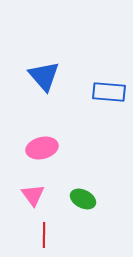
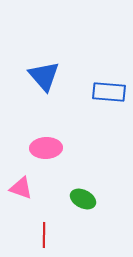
pink ellipse: moved 4 px right; rotated 12 degrees clockwise
pink triangle: moved 12 px left, 7 px up; rotated 35 degrees counterclockwise
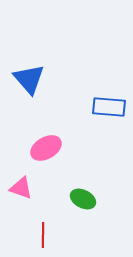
blue triangle: moved 15 px left, 3 px down
blue rectangle: moved 15 px down
pink ellipse: rotated 28 degrees counterclockwise
red line: moved 1 px left
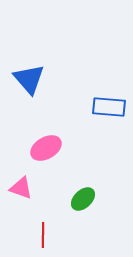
green ellipse: rotated 70 degrees counterclockwise
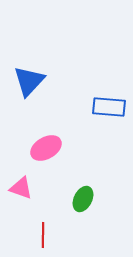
blue triangle: moved 2 px down; rotated 24 degrees clockwise
green ellipse: rotated 20 degrees counterclockwise
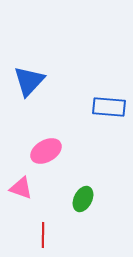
pink ellipse: moved 3 px down
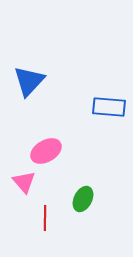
pink triangle: moved 3 px right, 6 px up; rotated 30 degrees clockwise
red line: moved 2 px right, 17 px up
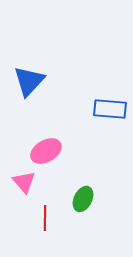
blue rectangle: moved 1 px right, 2 px down
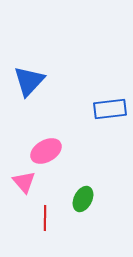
blue rectangle: rotated 12 degrees counterclockwise
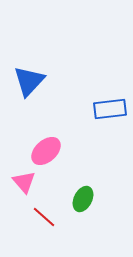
pink ellipse: rotated 12 degrees counterclockwise
red line: moved 1 px left, 1 px up; rotated 50 degrees counterclockwise
